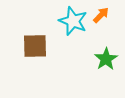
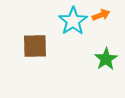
orange arrow: rotated 24 degrees clockwise
cyan star: rotated 16 degrees clockwise
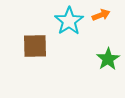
cyan star: moved 4 px left
green star: moved 2 px right
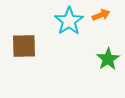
brown square: moved 11 px left
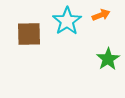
cyan star: moved 2 px left
brown square: moved 5 px right, 12 px up
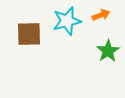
cyan star: rotated 20 degrees clockwise
green star: moved 8 px up
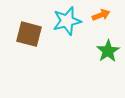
brown square: rotated 16 degrees clockwise
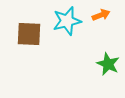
brown square: rotated 12 degrees counterclockwise
green star: moved 13 px down; rotated 15 degrees counterclockwise
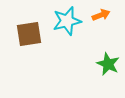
brown square: rotated 12 degrees counterclockwise
